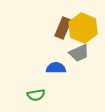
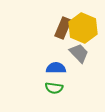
gray trapezoid: rotated 110 degrees counterclockwise
green semicircle: moved 18 px right, 7 px up; rotated 18 degrees clockwise
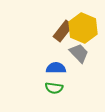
brown rectangle: moved 3 px down; rotated 15 degrees clockwise
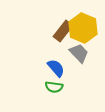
blue semicircle: rotated 48 degrees clockwise
green semicircle: moved 1 px up
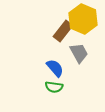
yellow hexagon: moved 9 px up
gray trapezoid: rotated 15 degrees clockwise
blue semicircle: moved 1 px left
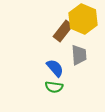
gray trapezoid: moved 2 px down; rotated 25 degrees clockwise
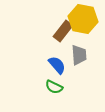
yellow hexagon: rotated 12 degrees counterclockwise
blue semicircle: moved 2 px right, 3 px up
green semicircle: rotated 18 degrees clockwise
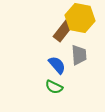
yellow hexagon: moved 3 px left, 1 px up
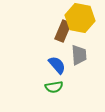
brown rectangle: rotated 15 degrees counterclockwise
green semicircle: rotated 36 degrees counterclockwise
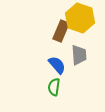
yellow hexagon: rotated 8 degrees clockwise
brown rectangle: moved 2 px left
green semicircle: rotated 108 degrees clockwise
